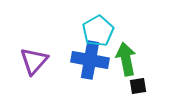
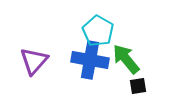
cyan pentagon: rotated 12 degrees counterclockwise
green arrow: rotated 28 degrees counterclockwise
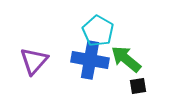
green arrow: rotated 12 degrees counterclockwise
